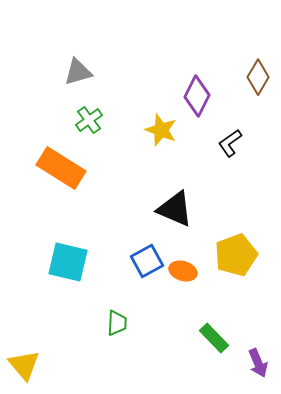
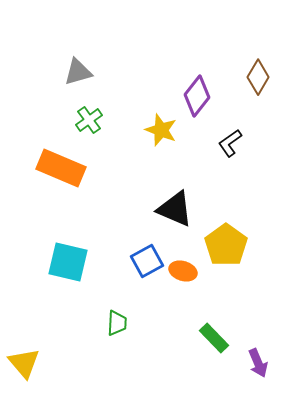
purple diamond: rotated 12 degrees clockwise
orange rectangle: rotated 9 degrees counterclockwise
yellow pentagon: moved 10 px left, 10 px up; rotated 15 degrees counterclockwise
yellow triangle: moved 2 px up
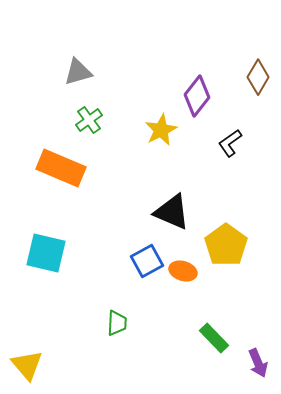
yellow star: rotated 24 degrees clockwise
black triangle: moved 3 px left, 3 px down
cyan square: moved 22 px left, 9 px up
yellow triangle: moved 3 px right, 2 px down
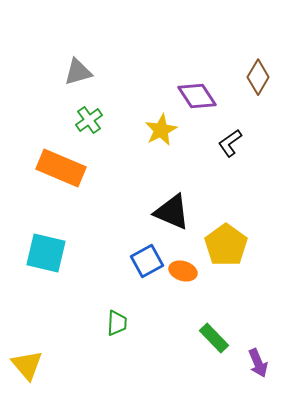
purple diamond: rotated 72 degrees counterclockwise
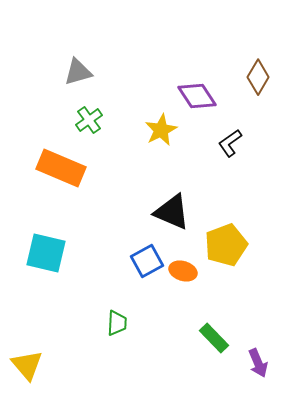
yellow pentagon: rotated 15 degrees clockwise
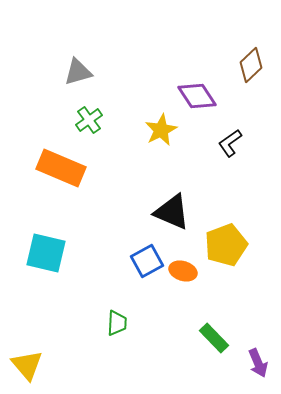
brown diamond: moved 7 px left, 12 px up; rotated 16 degrees clockwise
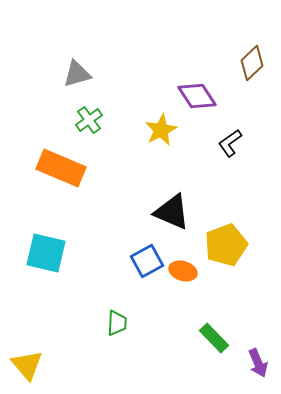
brown diamond: moved 1 px right, 2 px up
gray triangle: moved 1 px left, 2 px down
